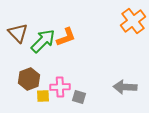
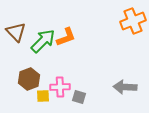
orange cross: rotated 15 degrees clockwise
brown triangle: moved 2 px left, 1 px up
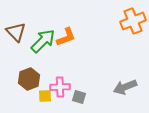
gray arrow: rotated 25 degrees counterclockwise
yellow square: moved 2 px right
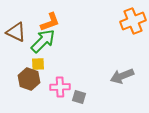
brown triangle: rotated 20 degrees counterclockwise
orange L-shape: moved 16 px left, 15 px up
brown hexagon: rotated 20 degrees counterclockwise
gray arrow: moved 3 px left, 11 px up
yellow square: moved 7 px left, 32 px up
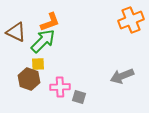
orange cross: moved 2 px left, 1 px up
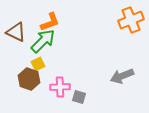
yellow square: rotated 24 degrees counterclockwise
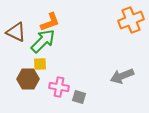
yellow square: moved 2 px right; rotated 24 degrees clockwise
brown hexagon: moved 1 px left; rotated 20 degrees counterclockwise
pink cross: moved 1 px left; rotated 12 degrees clockwise
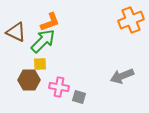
brown hexagon: moved 1 px right, 1 px down
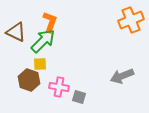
orange L-shape: rotated 50 degrees counterclockwise
brown hexagon: rotated 20 degrees clockwise
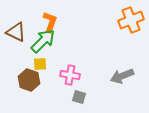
pink cross: moved 11 px right, 12 px up
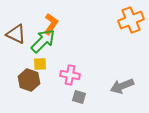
orange L-shape: moved 1 px right, 2 px down; rotated 15 degrees clockwise
brown triangle: moved 2 px down
gray arrow: moved 10 px down
